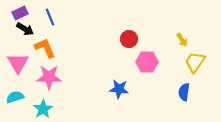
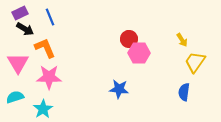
pink hexagon: moved 8 px left, 9 px up
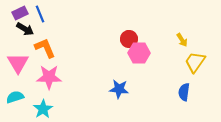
blue line: moved 10 px left, 3 px up
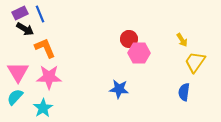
pink triangle: moved 9 px down
cyan semicircle: rotated 30 degrees counterclockwise
cyan star: moved 1 px up
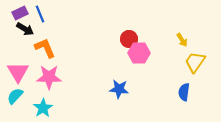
cyan semicircle: moved 1 px up
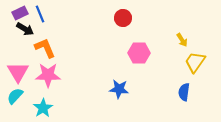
red circle: moved 6 px left, 21 px up
pink star: moved 1 px left, 2 px up
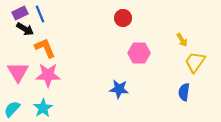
cyan semicircle: moved 3 px left, 13 px down
